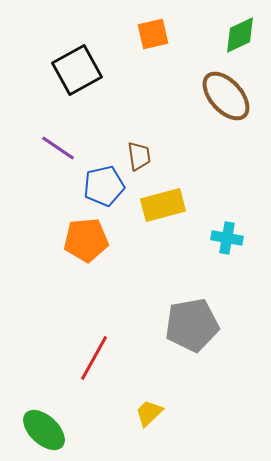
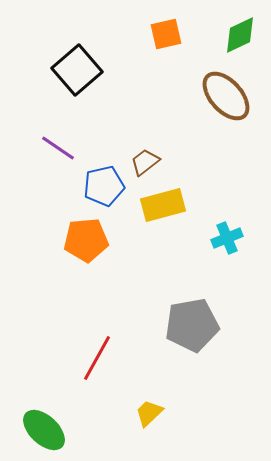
orange square: moved 13 px right
black square: rotated 12 degrees counterclockwise
brown trapezoid: moved 6 px right, 6 px down; rotated 120 degrees counterclockwise
cyan cross: rotated 32 degrees counterclockwise
red line: moved 3 px right
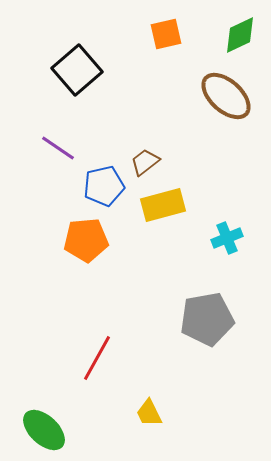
brown ellipse: rotated 6 degrees counterclockwise
gray pentagon: moved 15 px right, 6 px up
yellow trapezoid: rotated 72 degrees counterclockwise
